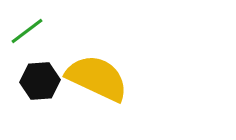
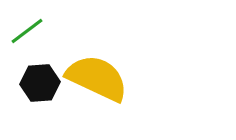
black hexagon: moved 2 px down
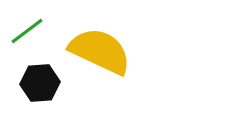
yellow semicircle: moved 3 px right, 27 px up
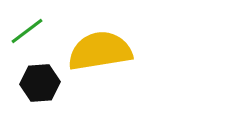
yellow semicircle: rotated 34 degrees counterclockwise
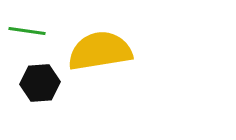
green line: rotated 45 degrees clockwise
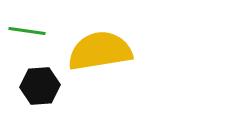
black hexagon: moved 3 px down
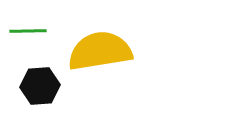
green line: moved 1 px right; rotated 9 degrees counterclockwise
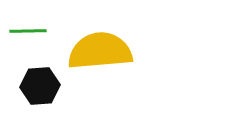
yellow semicircle: rotated 4 degrees clockwise
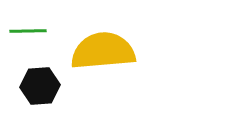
yellow semicircle: moved 3 px right
